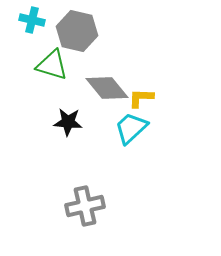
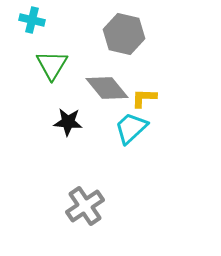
gray hexagon: moved 47 px right, 3 px down
green triangle: rotated 44 degrees clockwise
yellow L-shape: moved 3 px right
gray cross: rotated 21 degrees counterclockwise
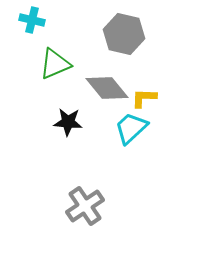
green triangle: moved 3 px right, 1 px up; rotated 36 degrees clockwise
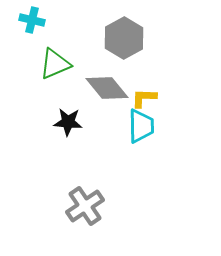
gray hexagon: moved 4 px down; rotated 18 degrees clockwise
cyan trapezoid: moved 10 px right, 2 px up; rotated 132 degrees clockwise
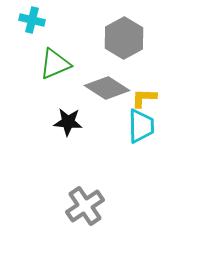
gray diamond: rotated 18 degrees counterclockwise
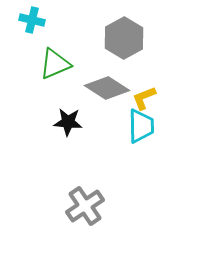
yellow L-shape: rotated 24 degrees counterclockwise
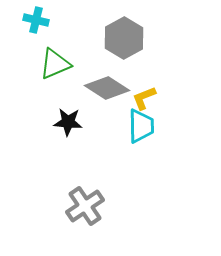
cyan cross: moved 4 px right
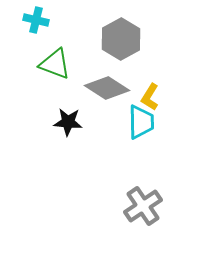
gray hexagon: moved 3 px left, 1 px down
green triangle: rotated 44 degrees clockwise
yellow L-shape: moved 6 px right, 1 px up; rotated 36 degrees counterclockwise
cyan trapezoid: moved 4 px up
gray cross: moved 58 px right
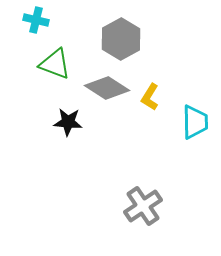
cyan trapezoid: moved 54 px right
